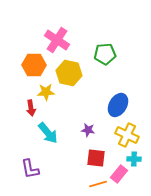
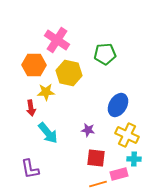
pink rectangle: rotated 36 degrees clockwise
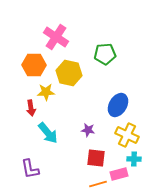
pink cross: moved 1 px left, 3 px up
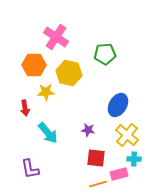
red arrow: moved 6 px left
yellow cross: rotated 15 degrees clockwise
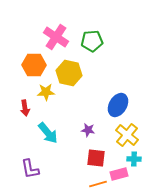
green pentagon: moved 13 px left, 13 px up
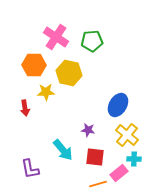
cyan arrow: moved 15 px right, 17 px down
red square: moved 1 px left, 1 px up
pink rectangle: moved 1 px up; rotated 24 degrees counterclockwise
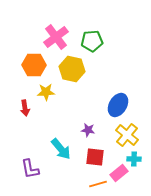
pink cross: rotated 20 degrees clockwise
yellow hexagon: moved 3 px right, 4 px up
cyan arrow: moved 2 px left, 1 px up
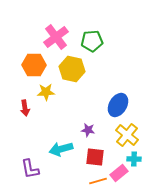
cyan arrow: rotated 115 degrees clockwise
orange line: moved 3 px up
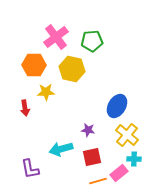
blue ellipse: moved 1 px left, 1 px down
red square: moved 3 px left; rotated 18 degrees counterclockwise
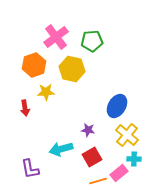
orange hexagon: rotated 20 degrees counterclockwise
red square: rotated 18 degrees counterclockwise
